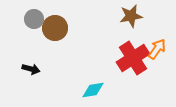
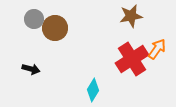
red cross: moved 1 px left, 1 px down
cyan diamond: rotated 50 degrees counterclockwise
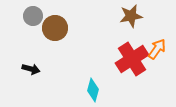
gray circle: moved 1 px left, 3 px up
cyan diamond: rotated 15 degrees counterclockwise
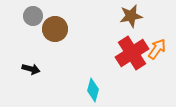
brown circle: moved 1 px down
red cross: moved 6 px up
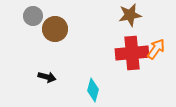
brown star: moved 1 px left, 1 px up
orange arrow: moved 1 px left
red cross: rotated 28 degrees clockwise
black arrow: moved 16 px right, 8 px down
